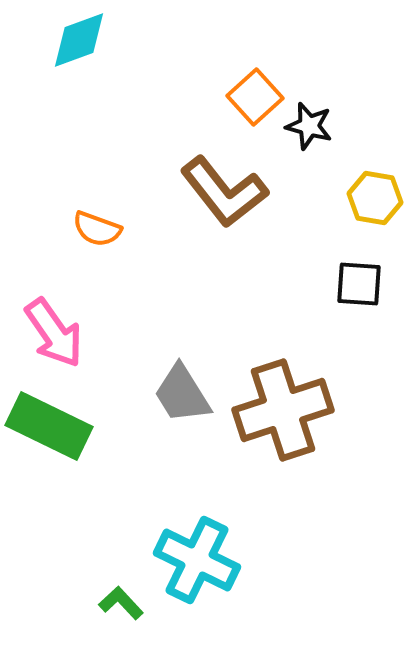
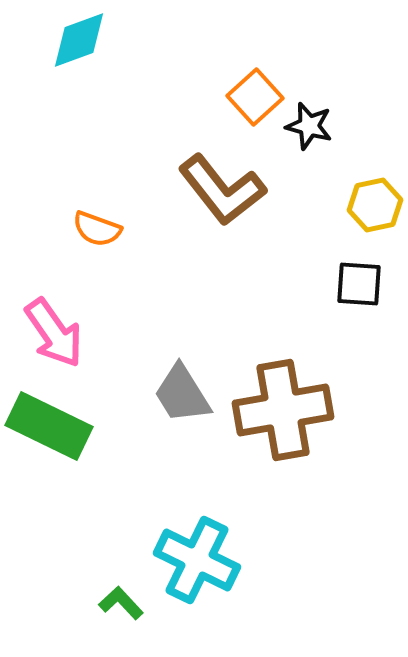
brown L-shape: moved 2 px left, 2 px up
yellow hexagon: moved 7 px down; rotated 22 degrees counterclockwise
brown cross: rotated 8 degrees clockwise
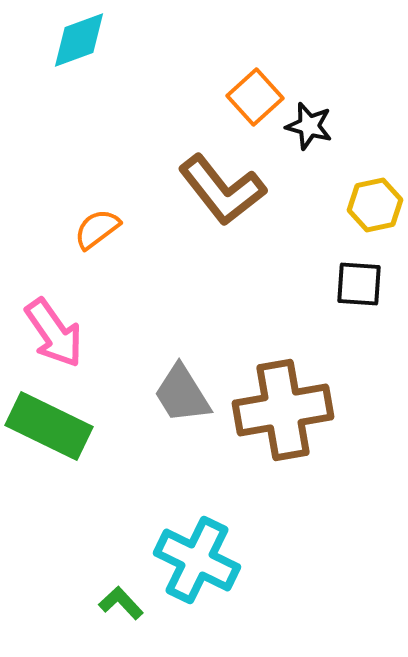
orange semicircle: rotated 123 degrees clockwise
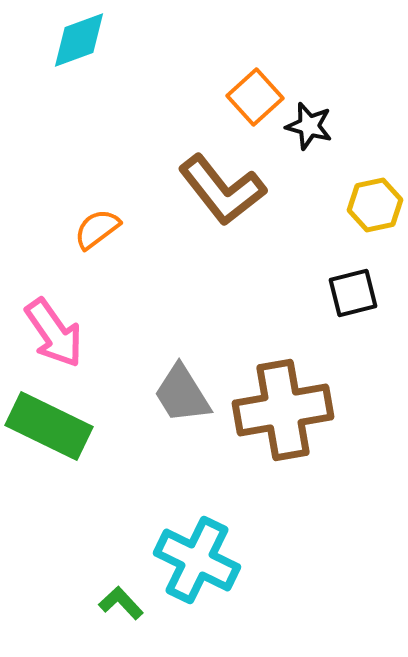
black square: moved 6 px left, 9 px down; rotated 18 degrees counterclockwise
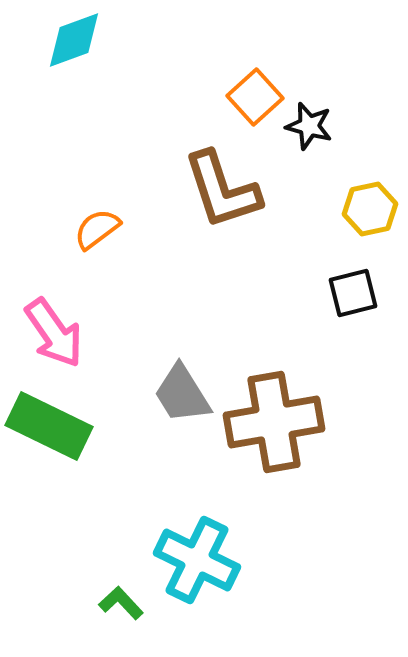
cyan diamond: moved 5 px left
brown L-shape: rotated 20 degrees clockwise
yellow hexagon: moved 5 px left, 4 px down
brown cross: moved 9 px left, 12 px down
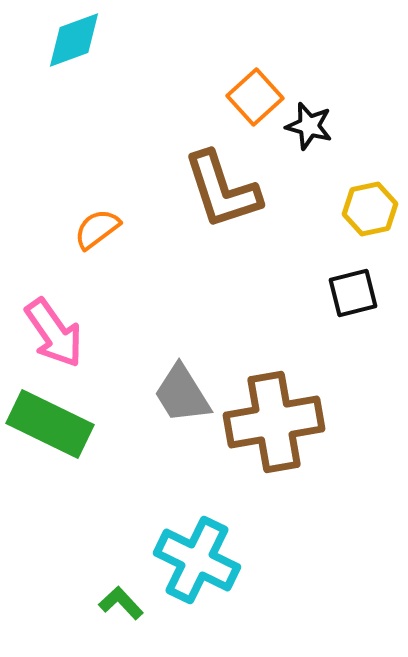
green rectangle: moved 1 px right, 2 px up
